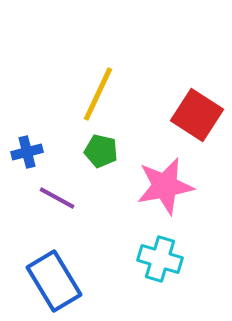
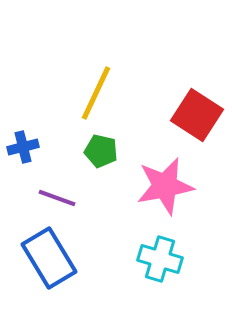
yellow line: moved 2 px left, 1 px up
blue cross: moved 4 px left, 5 px up
purple line: rotated 9 degrees counterclockwise
blue rectangle: moved 5 px left, 23 px up
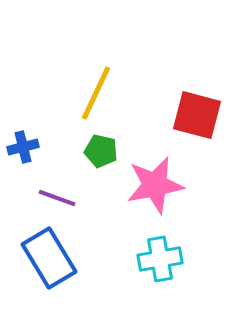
red square: rotated 18 degrees counterclockwise
pink star: moved 10 px left, 1 px up
cyan cross: rotated 27 degrees counterclockwise
